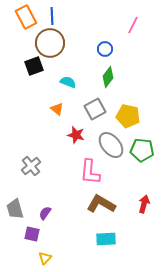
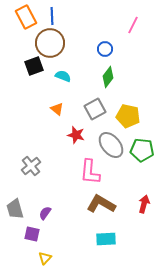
cyan semicircle: moved 5 px left, 6 px up
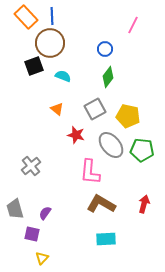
orange rectangle: rotated 15 degrees counterclockwise
yellow triangle: moved 3 px left
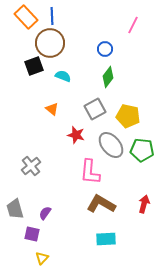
orange triangle: moved 5 px left
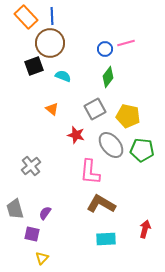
pink line: moved 7 px left, 18 px down; rotated 48 degrees clockwise
red arrow: moved 1 px right, 25 px down
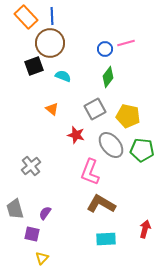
pink L-shape: rotated 16 degrees clockwise
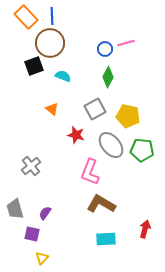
green diamond: rotated 10 degrees counterclockwise
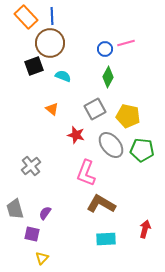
pink L-shape: moved 4 px left, 1 px down
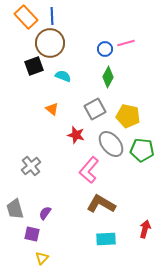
gray ellipse: moved 1 px up
pink L-shape: moved 3 px right, 3 px up; rotated 20 degrees clockwise
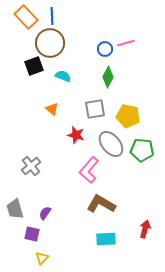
gray square: rotated 20 degrees clockwise
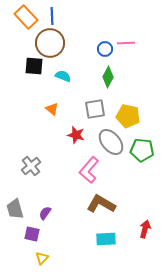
pink line: rotated 12 degrees clockwise
black square: rotated 24 degrees clockwise
gray ellipse: moved 2 px up
